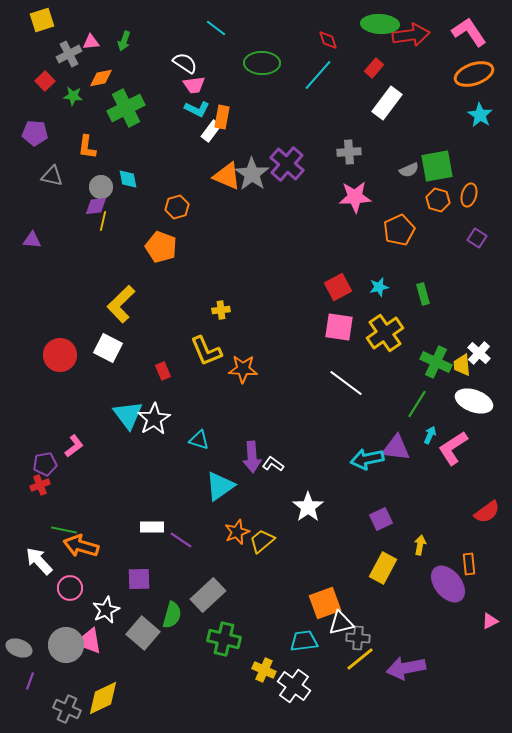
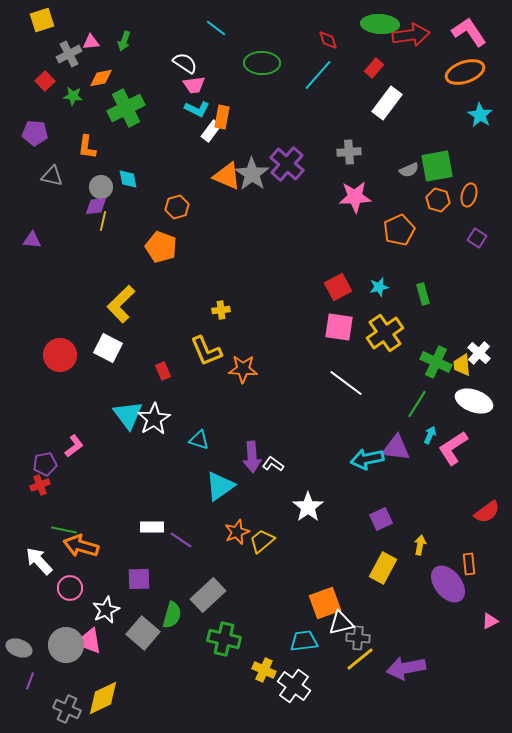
orange ellipse at (474, 74): moved 9 px left, 2 px up
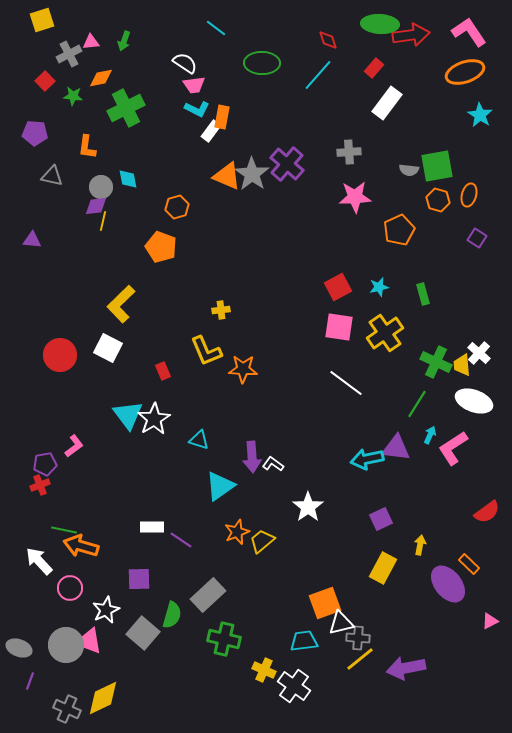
gray semicircle at (409, 170): rotated 30 degrees clockwise
orange rectangle at (469, 564): rotated 40 degrees counterclockwise
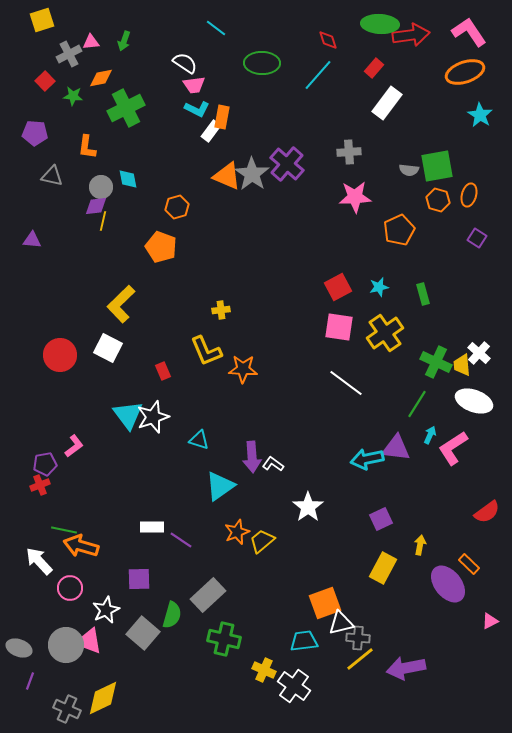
white star at (154, 419): moved 1 px left, 2 px up; rotated 12 degrees clockwise
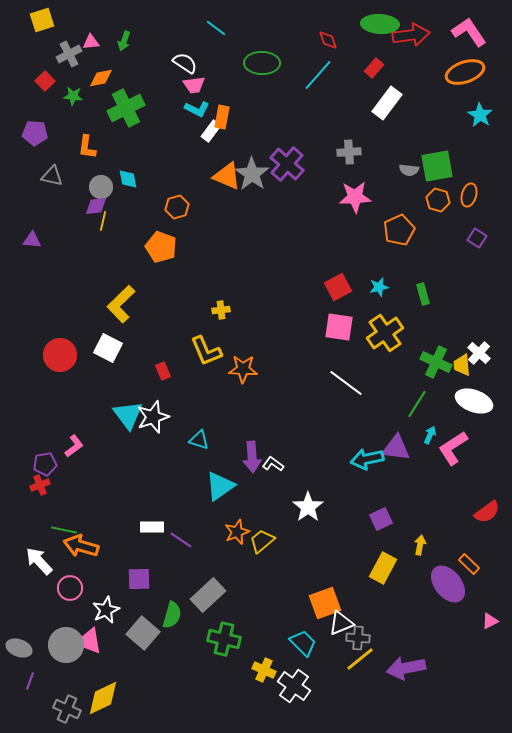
white triangle at (341, 623): rotated 8 degrees counterclockwise
cyan trapezoid at (304, 641): moved 1 px left, 2 px down; rotated 52 degrees clockwise
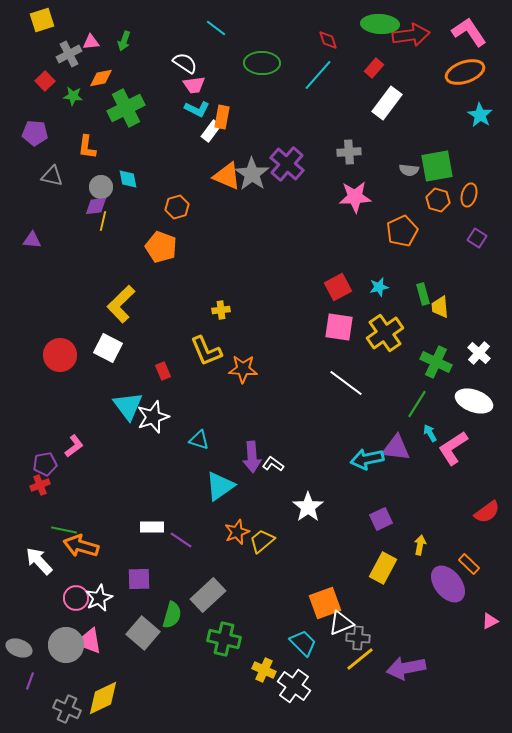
orange pentagon at (399, 230): moved 3 px right, 1 px down
yellow trapezoid at (462, 365): moved 22 px left, 58 px up
cyan triangle at (128, 415): moved 9 px up
cyan arrow at (430, 435): moved 2 px up; rotated 54 degrees counterclockwise
pink circle at (70, 588): moved 6 px right, 10 px down
white star at (106, 610): moved 7 px left, 12 px up
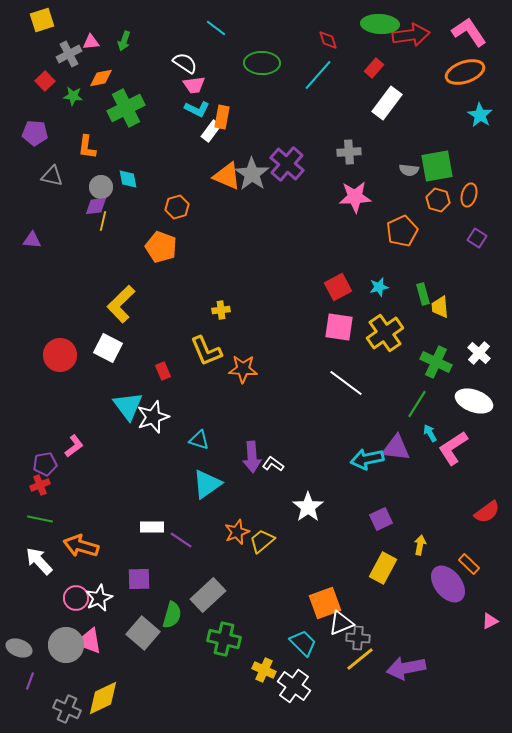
cyan triangle at (220, 486): moved 13 px left, 2 px up
green line at (64, 530): moved 24 px left, 11 px up
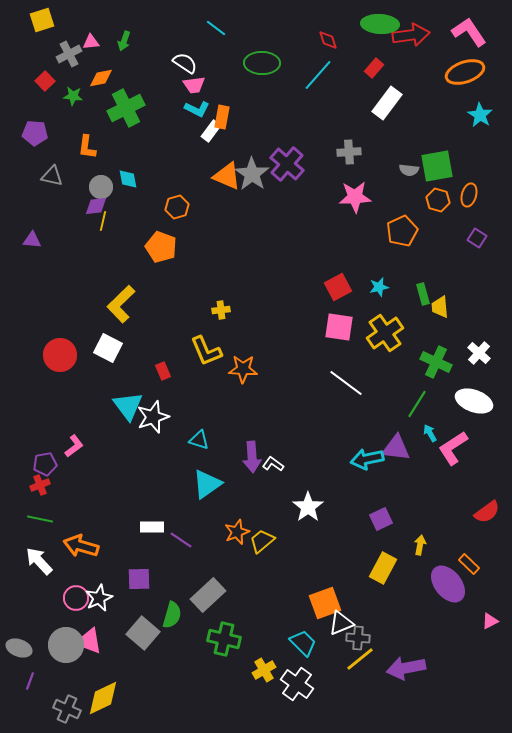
yellow cross at (264, 670): rotated 35 degrees clockwise
white cross at (294, 686): moved 3 px right, 2 px up
